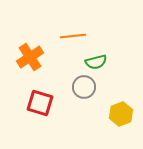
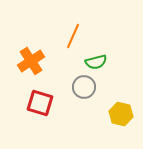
orange line: rotated 60 degrees counterclockwise
orange cross: moved 1 px right, 4 px down
yellow hexagon: rotated 25 degrees counterclockwise
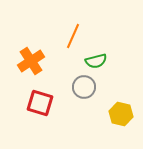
green semicircle: moved 1 px up
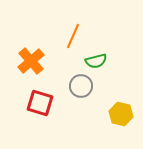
orange cross: rotated 8 degrees counterclockwise
gray circle: moved 3 px left, 1 px up
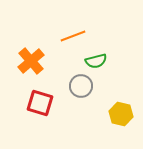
orange line: rotated 45 degrees clockwise
